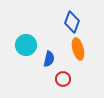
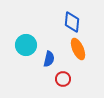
blue diamond: rotated 15 degrees counterclockwise
orange ellipse: rotated 10 degrees counterclockwise
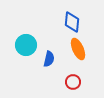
red circle: moved 10 px right, 3 px down
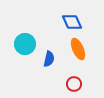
blue diamond: rotated 30 degrees counterclockwise
cyan circle: moved 1 px left, 1 px up
red circle: moved 1 px right, 2 px down
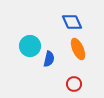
cyan circle: moved 5 px right, 2 px down
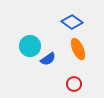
blue diamond: rotated 30 degrees counterclockwise
blue semicircle: moved 1 px left; rotated 42 degrees clockwise
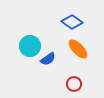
orange ellipse: rotated 20 degrees counterclockwise
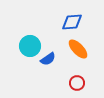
blue diamond: rotated 40 degrees counterclockwise
red circle: moved 3 px right, 1 px up
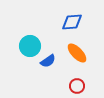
orange ellipse: moved 1 px left, 4 px down
blue semicircle: moved 2 px down
red circle: moved 3 px down
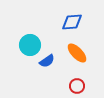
cyan circle: moved 1 px up
blue semicircle: moved 1 px left
